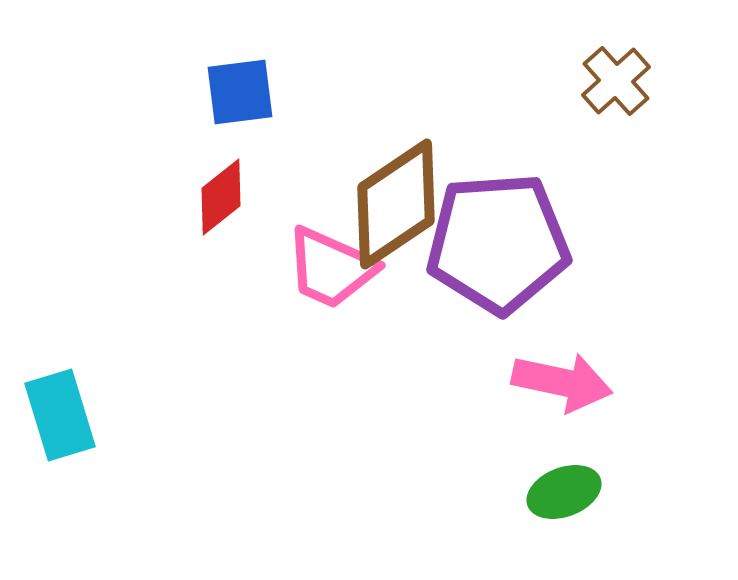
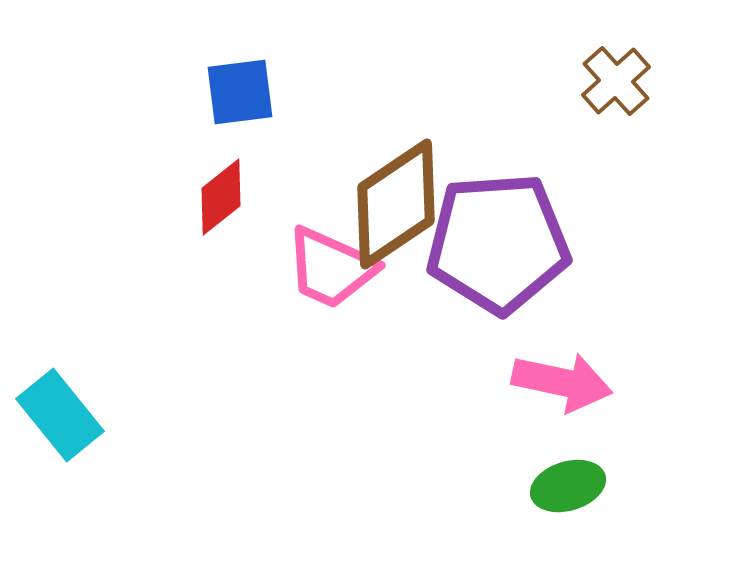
cyan rectangle: rotated 22 degrees counterclockwise
green ellipse: moved 4 px right, 6 px up; rotated 4 degrees clockwise
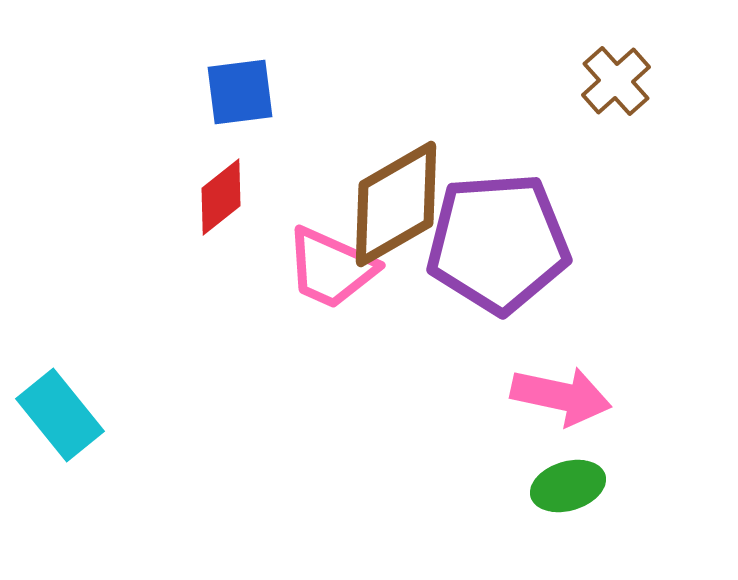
brown diamond: rotated 4 degrees clockwise
pink arrow: moved 1 px left, 14 px down
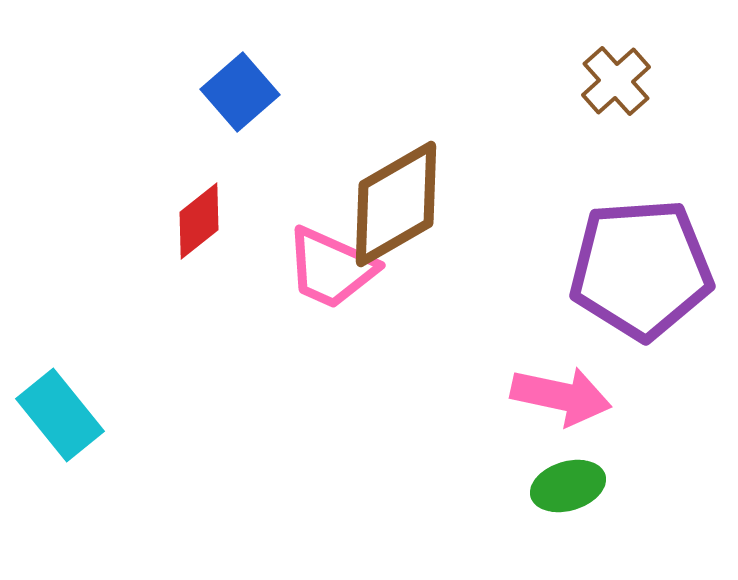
blue square: rotated 34 degrees counterclockwise
red diamond: moved 22 px left, 24 px down
purple pentagon: moved 143 px right, 26 px down
